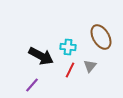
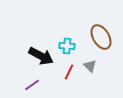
cyan cross: moved 1 px left, 1 px up
gray triangle: rotated 24 degrees counterclockwise
red line: moved 1 px left, 2 px down
purple line: rotated 14 degrees clockwise
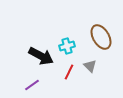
cyan cross: rotated 21 degrees counterclockwise
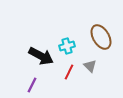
purple line: rotated 28 degrees counterclockwise
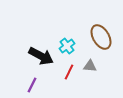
cyan cross: rotated 21 degrees counterclockwise
gray triangle: rotated 40 degrees counterclockwise
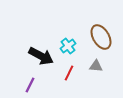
cyan cross: moved 1 px right
gray triangle: moved 6 px right
red line: moved 1 px down
purple line: moved 2 px left
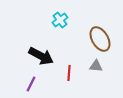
brown ellipse: moved 1 px left, 2 px down
cyan cross: moved 8 px left, 26 px up
red line: rotated 21 degrees counterclockwise
purple line: moved 1 px right, 1 px up
